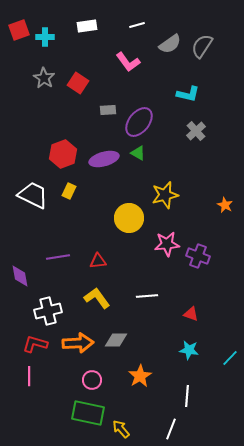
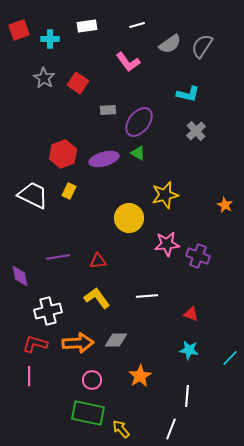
cyan cross at (45, 37): moved 5 px right, 2 px down
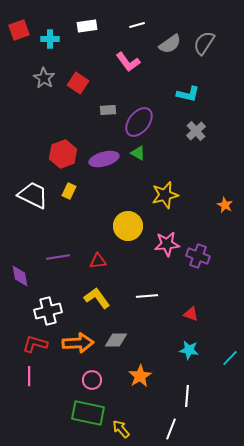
gray semicircle at (202, 46): moved 2 px right, 3 px up
yellow circle at (129, 218): moved 1 px left, 8 px down
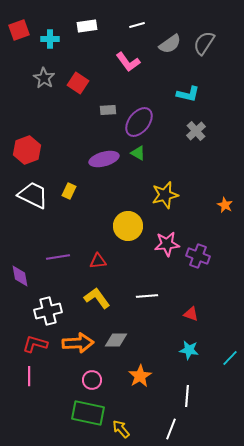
red hexagon at (63, 154): moved 36 px left, 4 px up
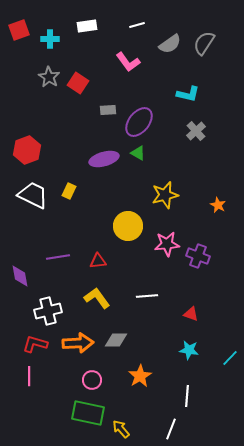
gray star at (44, 78): moved 5 px right, 1 px up
orange star at (225, 205): moved 7 px left
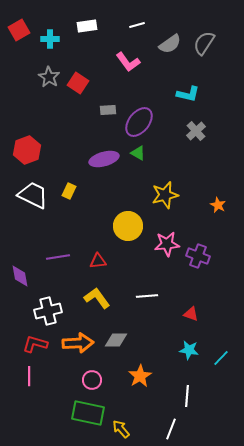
red square at (19, 30): rotated 10 degrees counterclockwise
cyan line at (230, 358): moved 9 px left
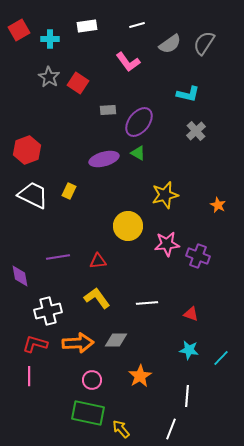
white line at (147, 296): moved 7 px down
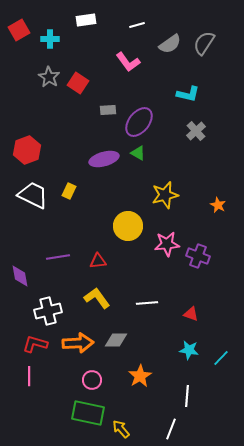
white rectangle at (87, 26): moved 1 px left, 6 px up
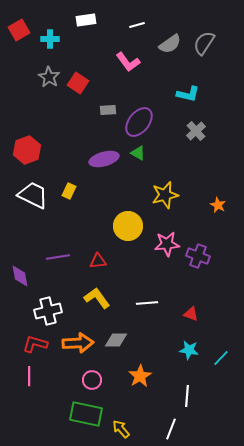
green rectangle at (88, 413): moved 2 px left, 1 px down
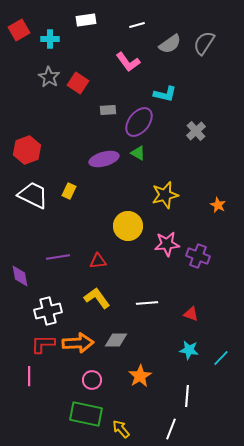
cyan L-shape at (188, 94): moved 23 px left
red L-shape at (35, 344): moved 8 px right; rotated 15 degrees counterclockwise
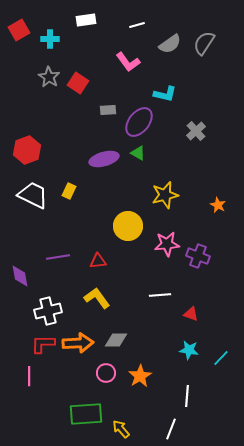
white line at (147, 303): moved 13 px right, 8 px up
pink circle at (92, 380): moved 14 px right, 7 px up
green rectangle at (86, 414): rotated 16 degrees counterclockwise
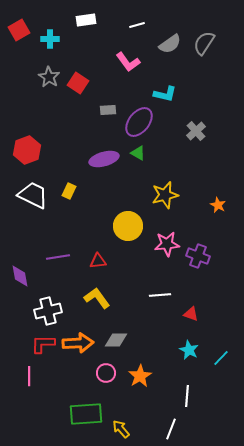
cyan star at (189, 350): rotated 18 degrees clockwise
